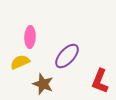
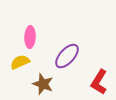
red L-shape: moved 1 px left, 1 px down; rotated 10 degrees clockwise
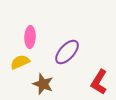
purple ellipse: moved 4 px up
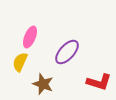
pink ellipse: rotated 20 degrees clockwise
yellow semicircle: rotated 42 degrees counterclockwise
red L-shape: rotated 105 degrees counterclockwise
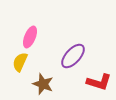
purple ellipse: moved 6 px right, 4 px down
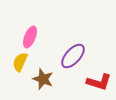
brown star: moved 5 px up
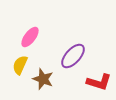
pink ellipse: rotated 15 degrees clockwise
yellow semicircle: moved 3 px down
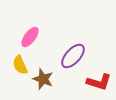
yellow semicircle: rotated 48 degrees counterclockwise
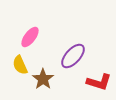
brown star: rotated 15 degrees clockwise
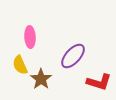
pink ellipse: rotated 40 degrees counterclockwise
brown star: moved 2 px left
